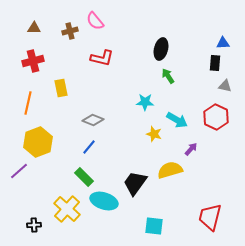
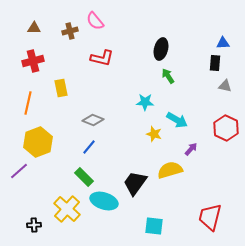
red hexagon: moved 10 px right, 11 px down
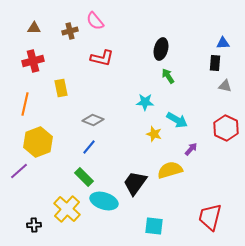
orange line: moved 3 px left, 1 px down
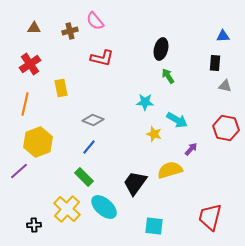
blue triangle: moved 7 px up
red cross: moved 3 px left, 3 px down; rotated 20 degrees counterclockwise
red hexagon: rotated 15 degrees counterclockwise
cyan ellipse: moved 6 px down; rotated 24 degrees clockwise
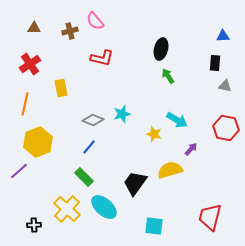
cyan star: moved 23 px left, 12 px down; rotated 18 degrees counterclockwise
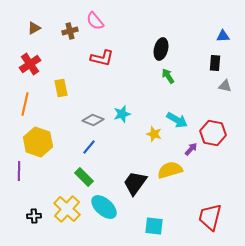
brown triangle: rotated 32 degrees counterclockwise
red hexagon: moved 13 px left, 5 px down
yellow hexagon: rotated 20 degrees counterclockwise
purple line: rotated 48 degrees counterclockwise
black cross: moved 9 px up
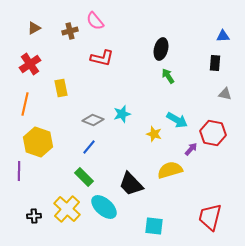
gray triangle: moved 8 px down
black trapezoid: moved 4 px left, 1 px down; rotated 80 degrees counterclockwise
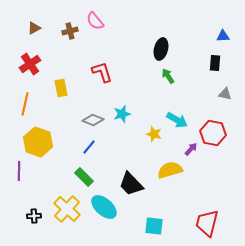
red L-shape: moved 14 px down; rotated 120 degrees counterclockwise
red trapezoid: moved 3 px left, 6 px down
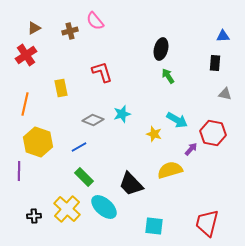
red cross: moved 4 px left, 9 px up
blue line: moved 10 px left; rotated 21 degrees clockwise
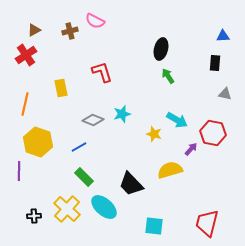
pink semicircle: rotated 24 degrees counterclockwise
brown triangle: moved 2 px down
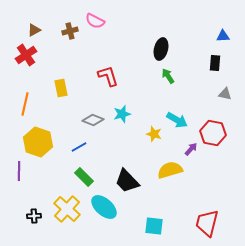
red L-shape: moved 6 px right, 4 px down
black trapezoid: moved 4 px left, 3 px up
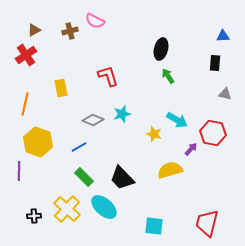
black trapezoid: moved 5 px left, 3 px up
